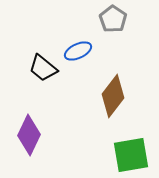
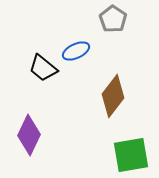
blue ellipse: moved 2 px left
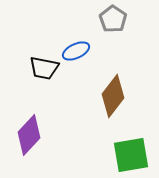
black trapezoid: moved 1 px right; rotated 28 degrees counterclockwise
purple diamond: rotated 18 degrees clockwise
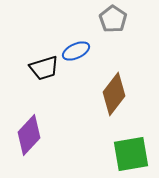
black trapezoid: rotated 28 degrees counterclockwise
brown diamond: moved 1 px right, 2 px up
green square: moved 1 px up
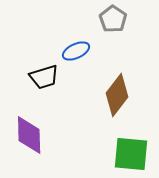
black trapezoid: moved 9 px down
brown diamond: moved 3 px right, 1 px down
purple diamond: rotated 45 degrees counterclockwise
green square: rotated 15 degrees clockwise
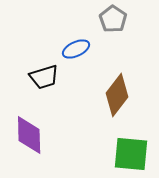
blue ellipse: moved 2 px up
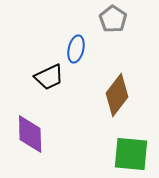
blue ellipse: rotated 52 degrees counterclockwise
black trapezoid: moved 5 px right; rotated 8 degrees counterclockwise
purple diamond: moved 1 px right, 1 px up
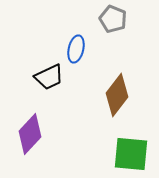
gray pentagon: rotated 12 degrees counterclockwise
purple diamond: rotated 45 degrees clockwise
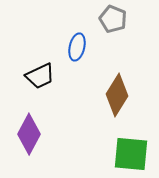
blue ellipse: moved 1 px right, 2 px up
black trapezoid: moved 9 px left, 1 px up
brown diamond: rotated 6 degrees counterclockwise
purple diamond: moved 1 px left; rotated 15 degrees counterclockwise
